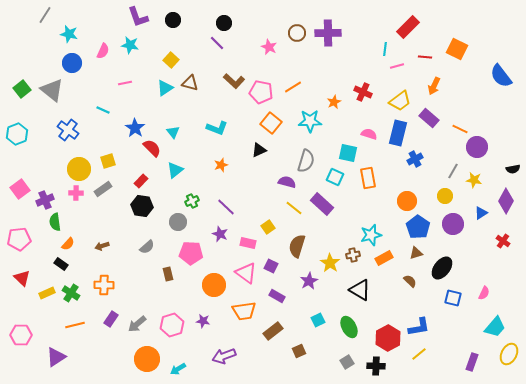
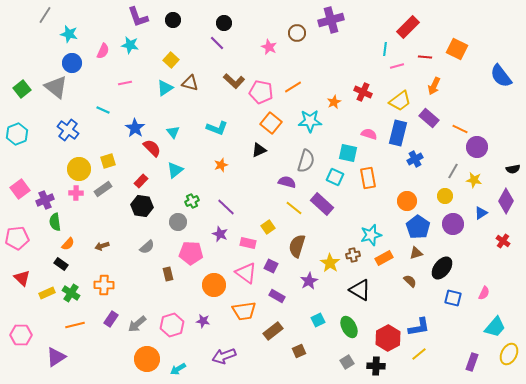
purple cross at (328, 33): moved 3 px right, 13 px up; rotated 15 degrees counterclockwise
gray triangle at (52, 90): moved 4 px right, 3 px up
pink pentagon at (19, 239): moved 2 px left, 1 px up
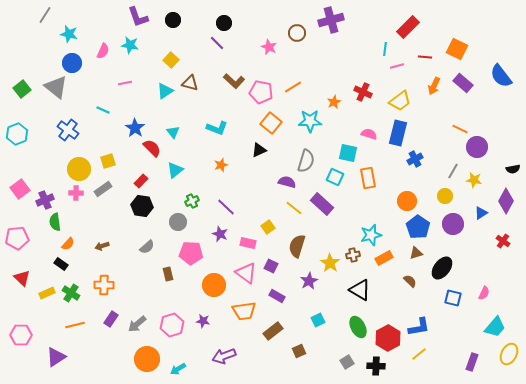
cyan triangle at (165, 88): moved 3 px down
purple rectangle at (429, 118): moved 34 px right, 35 px up
green ellipse at (349, 327): moved 9 px right
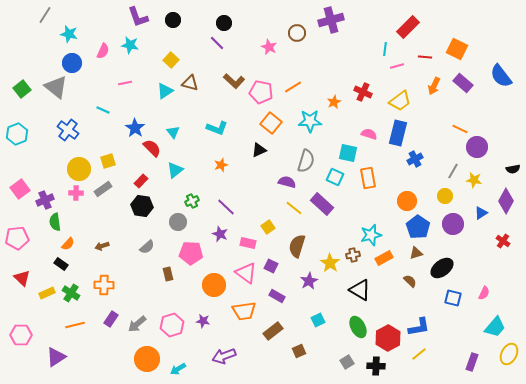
black ellipse at (442, 268): rotated 15 degrees clockwise
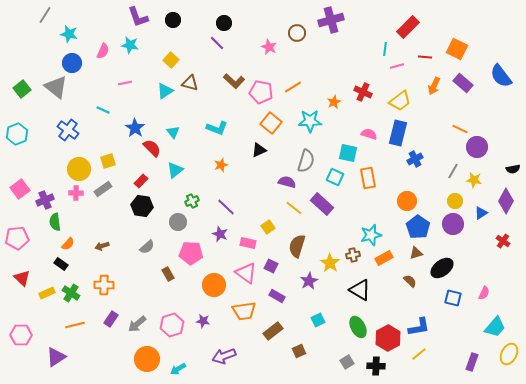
yellow circle at (445, 196): moved 10 px right, 5 px down
brown rectangle at (168, 274): rotated 16 degrees counterclockwise
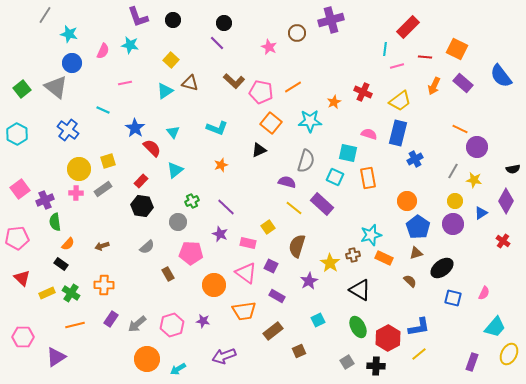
cyan hexagon at (17, 134): rotated 10 degrees counterclockwise
orange rectangle at (384, 258): rotated 54 degrees clockwise
pink hexagon at (21, 335): moved 2 px right, 2 px down
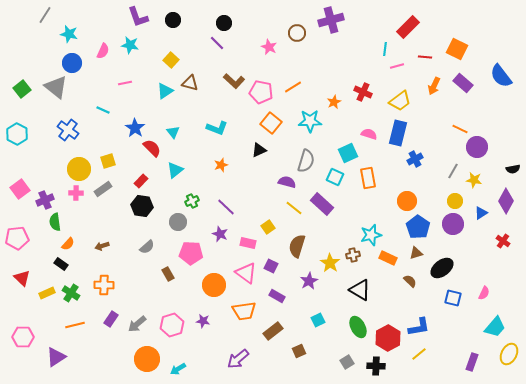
cyan square at (348, 153): rotated 36 degrees counterclockwise
orange rectangle at (384, 258): moved 4 px right
purple arrow at (224, 356): moved 14 px right, 3 px down; rotated 20 degrees counterclockwise
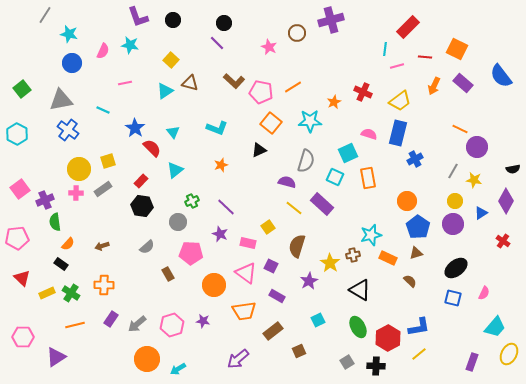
gray triangle at (56, 87): moved 5 px right, 13 px down; rotated 50 degrees counterclockwise
black ellipse at (442, 268): moved 14 px right
